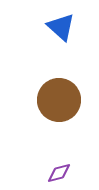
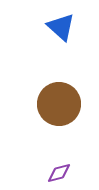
brown circle: moved 4 px down
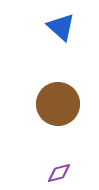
brown circle: moved 1 px left
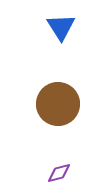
blue triangle: rotated 16 degrees clockwise
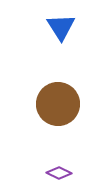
purple diamond: rotated 40 degrees clockwise
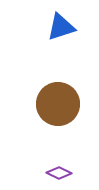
blue triangle: rotated 44 degrees clockwise
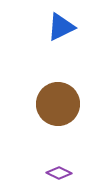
blue triangle: rotated 8 degrees counterclockwise
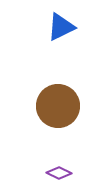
brown circle: moved 2 px down
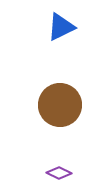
brown circle: moved 2 px right, 1 px up
